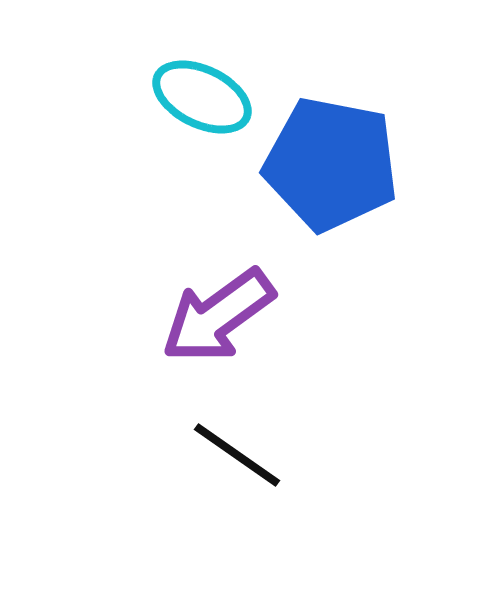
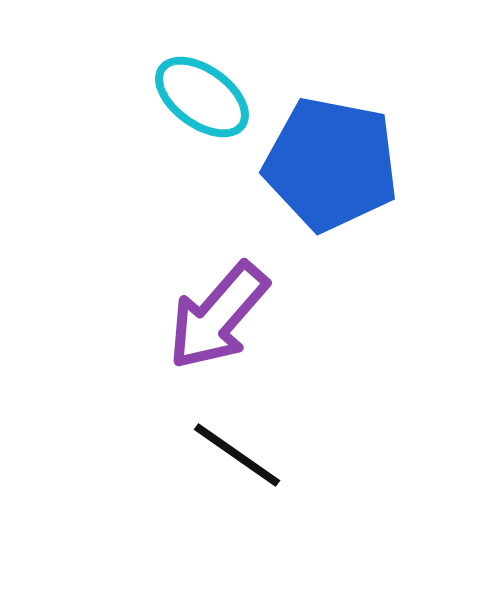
cyan ellipse: rotated 10 degrees clockwise
purple arrow: rotated 13 degrees counterclockwise
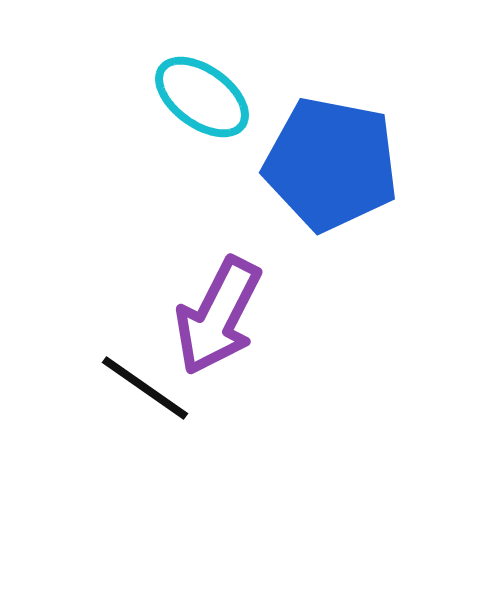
purple arrow: rotated 14 degrees counterclockwise
black line: moved 92 px left, 67 px up
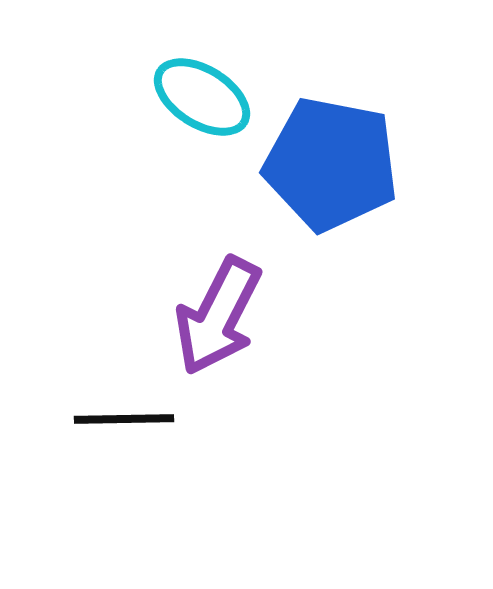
cyan ellipse: rotated 4 degrees counterclockwise
black line: moved 21 px left, 31 px down; rotated 36 degrees counterclockwise
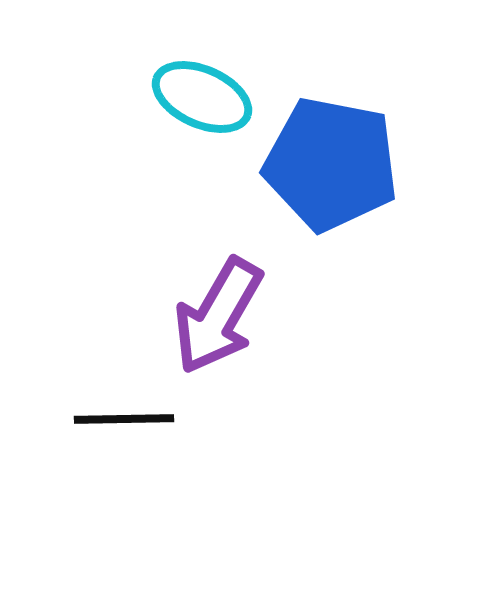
cyan ellipse: rotated 8 degrees counterclockwise
purple arrow: rotated 3 degrees clockwise
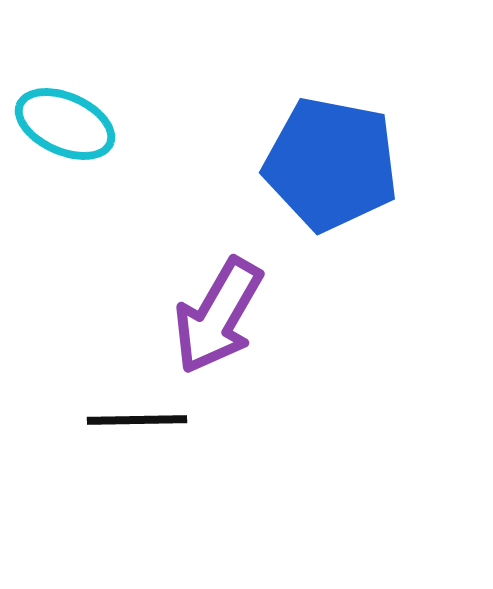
cyan ellipse: moved 137 px left, 27 px down
black line: moved 13 px right, 1 px down
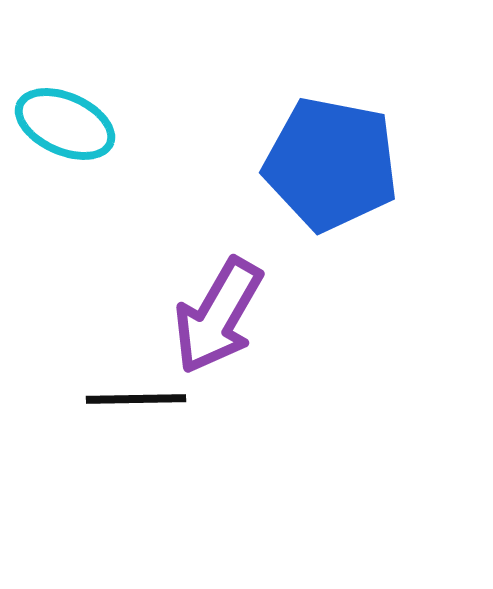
black line: moved 1 px left, 21 px up
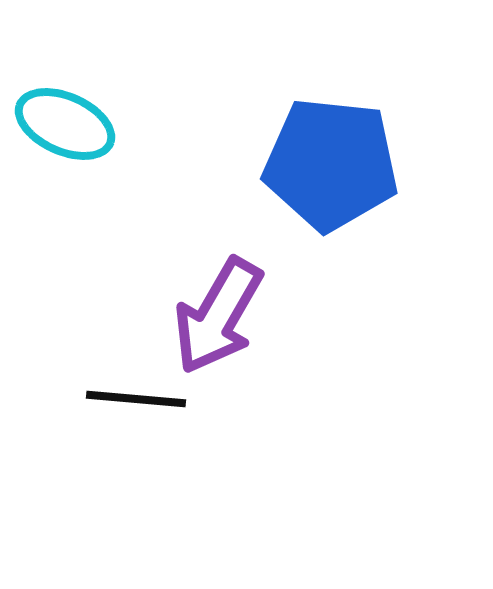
blue pentagon: rotated 5 degrees counterclockwise
black line: rotated 6 degrees clockwise
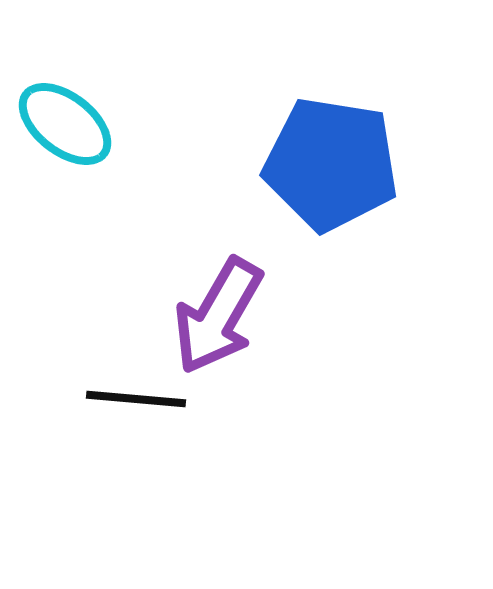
cyan ellipse: rotated 14 degrees clockwise
blue pentagon: rotated 3 degrees clockwise
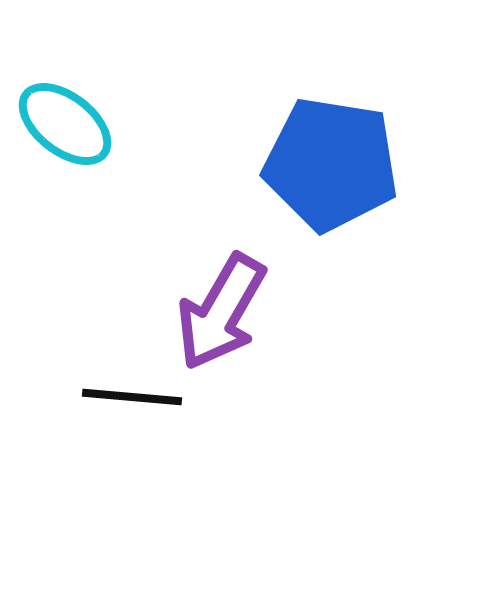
purple arrow: moved 3 px right, 4 px up
black line: moved 4 px left, 2 px up
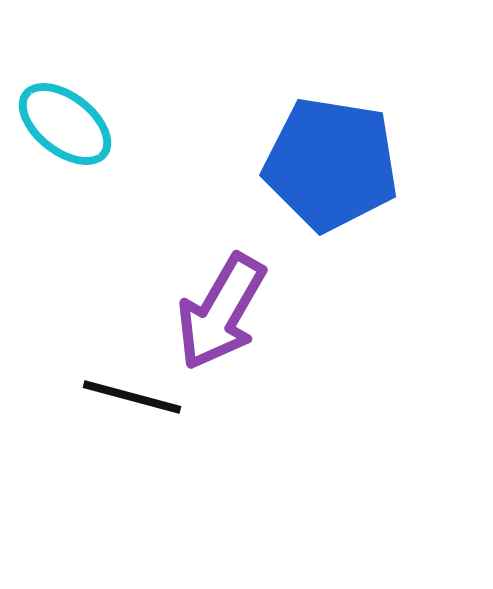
black line: rotated 10 degrees clockwise
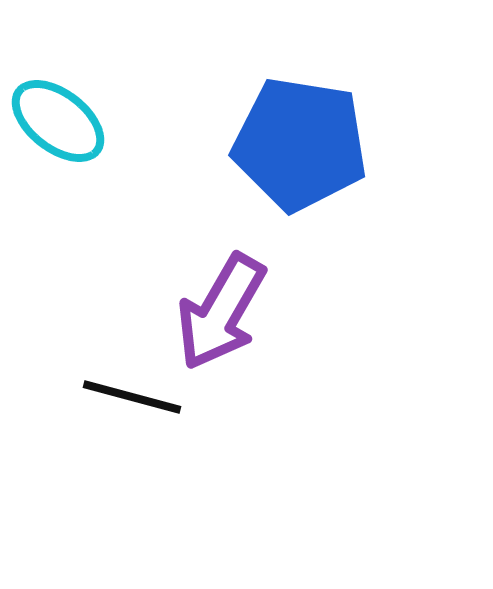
cyan ellipse: moved 7 px left, 3 px up
blue pentagon: moved 31 px left, 20 px up
